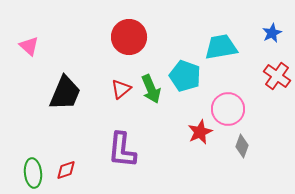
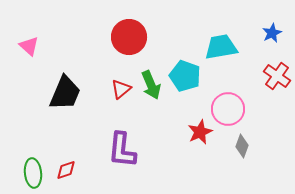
green arrow: moved 4 px up
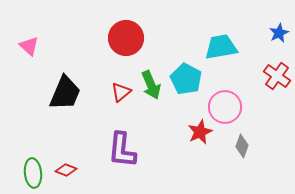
blue star: moved 7 px right
red circle: moved 3 px left, 1 px down
cyan pentagon: moved 1 px right, 3 px down; rotated 8 degrees clockwise
red triangle: moved 3 px down
pink circle: moved 3 px left, 2 px up
red diamond: rotated 40 degrees clockwise
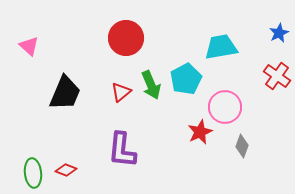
cyan pentagon: rotated 16 degrees clockwise
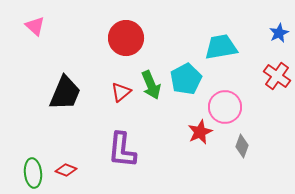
pink triangle: moved 6 px right, 20 px up
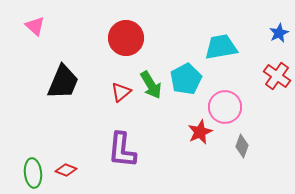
green arrow: rotated 8 degrees counterclockwise
black trapezoid: moved 2 px left, 11 px up
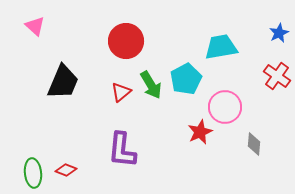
red circle: moved 3 px down
gray diamond: moved 12 px right, 2 px up; rotated 15 degrees counterclockwise
